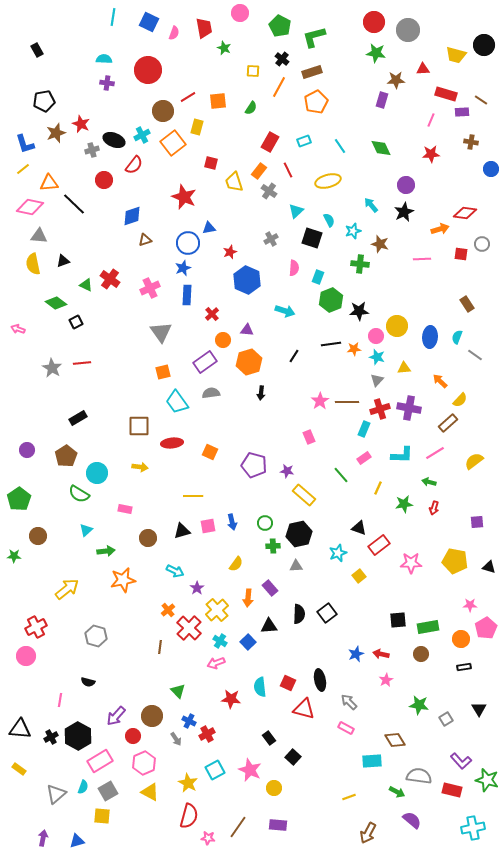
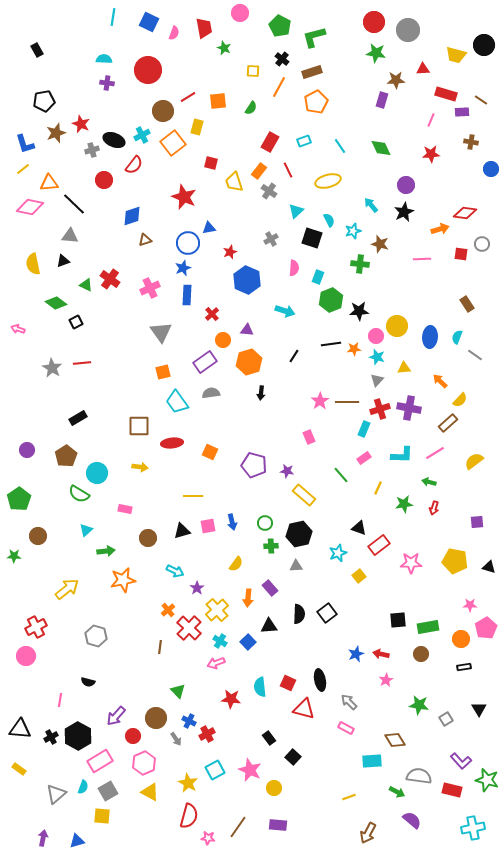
gray triangle at (39, 236): moved 31 px right
green cross at (273, 546): moved 2 px left
brown circle at (152, 716): moved 4 px right, 2 px down
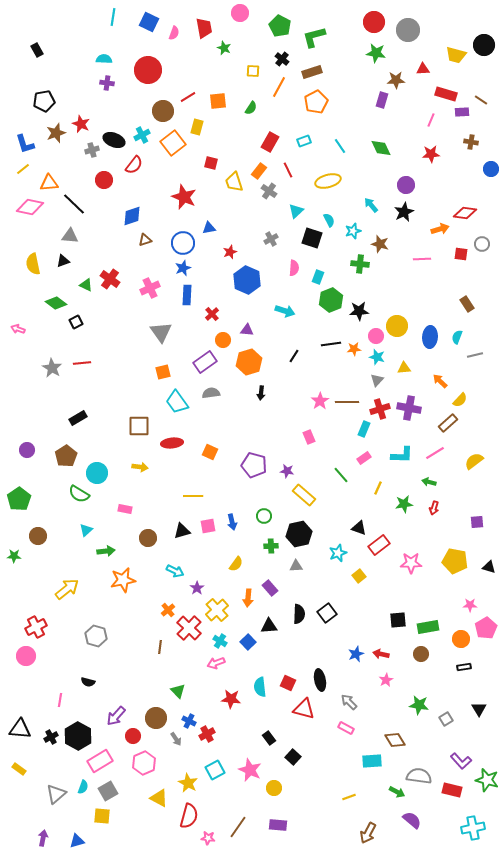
blue circle at (188, 243): moved 5 px left
gray line at (475, 355): rotated 49 degrees counterclockwise
green circle at (265, 523): moved 1 px left, 7 px up
yellow triangle at (150, 792): moved 9 px right, 6 px down
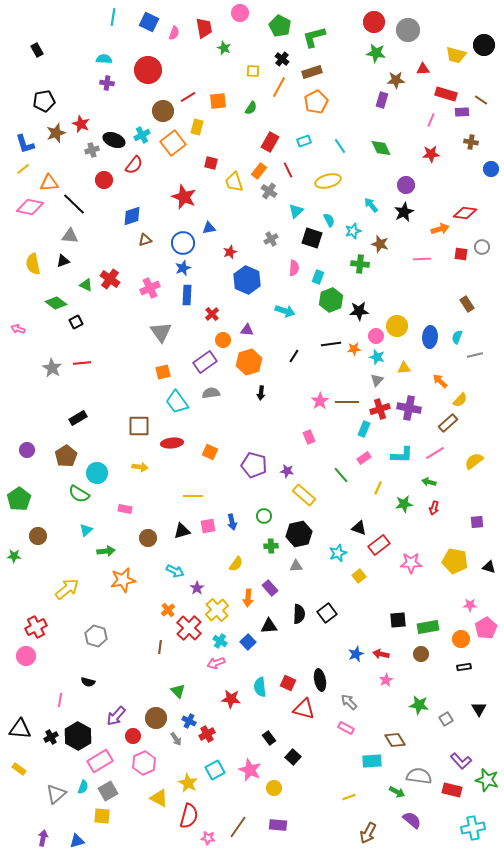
gray circle at (482, 244): moved 3 px down
